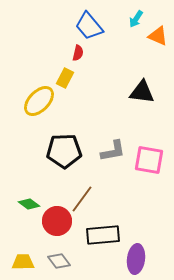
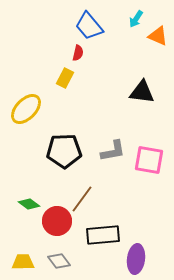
yellow ellipse: moved 13 px left, 8 px down
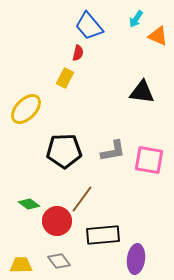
yellow trapezoid: moved 2 px left, 3 px down
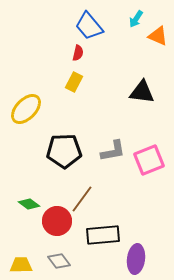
yellow rectangle: moved 9 px right, 4 px down
pink square: rotated 32 degrees counterclockwise
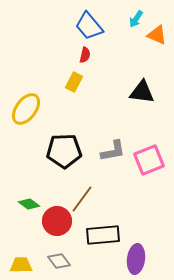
orange triangle: moved 1 px left, 1 px up
red semicircle: moved 7 px right, 2 px down
yellow ellipse: rotated 8 degrees counterclockwise
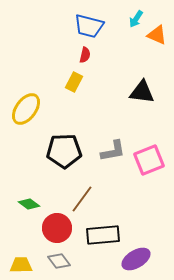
blue trapezoid: rotated 36 degrees counterclockwise
red circle: moved 7 px down
purple ellipse: rotated 52 degrees clockwise
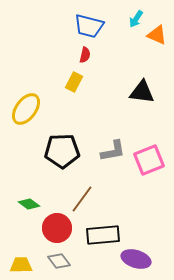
black pentagon: moved 2 px left
purple ellipse: rotated 48 degrees clockwise
